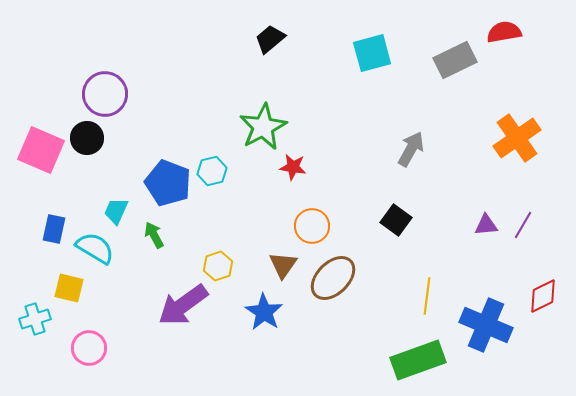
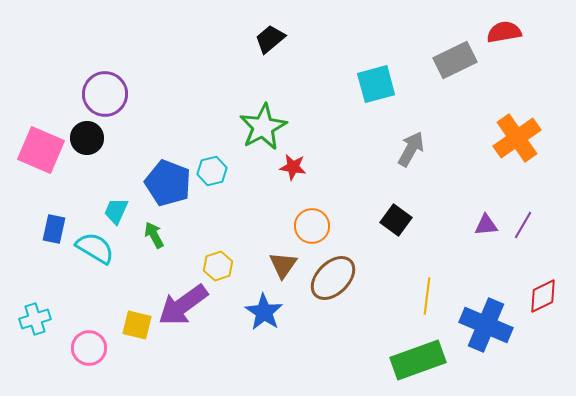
cyan square: moved 4 px right, 31 px down
yellow square: moved 68 px right, 37 px down
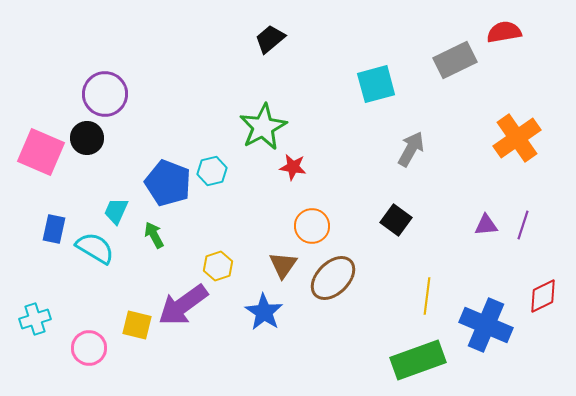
pink square: moved 2 px down
purple line: rotated 12 degrees counterclockwise
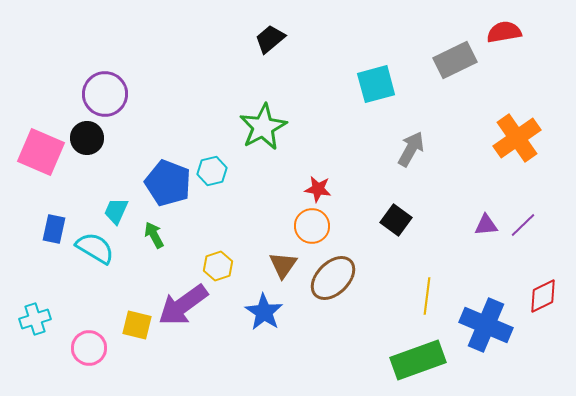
red star: moved 25 px right, 22 px down
purple line: rotated 28 degrees clockwise
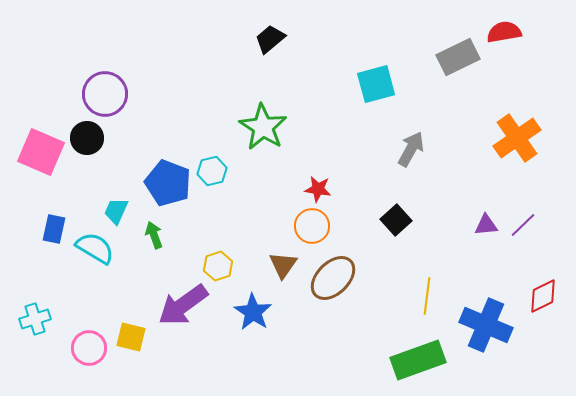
gray rectangle: moved 3 px right, 3 px up
green star: rotated 12 degrees counterclockwise
black square: rotated 12 degrees clockwise
green arrow: rotated 8 degrees clockwise
blue star: moved 11 px left
yellow square: moved 6 px left, 12 px down
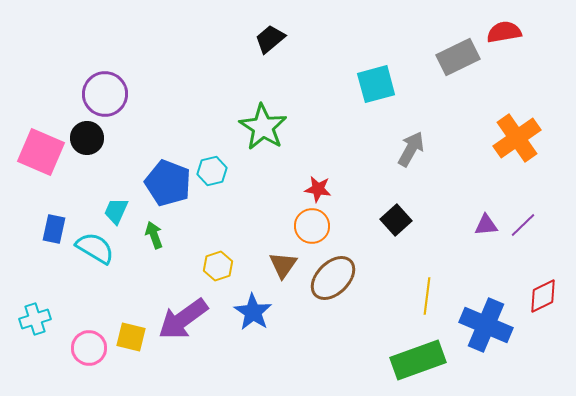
purple arrow: moved 14 px down
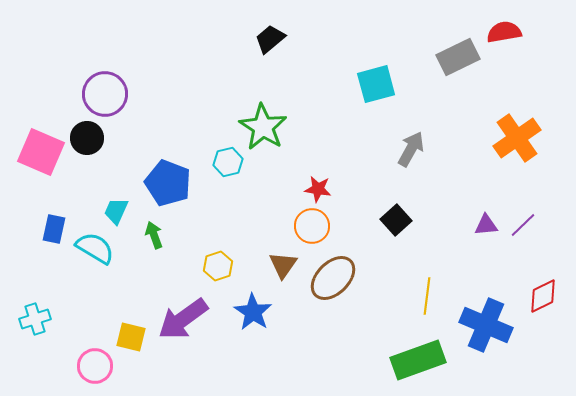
cyan hexagon: moved 16 px right, 9 px up
pink circle: moved 6 px right, 18 px down
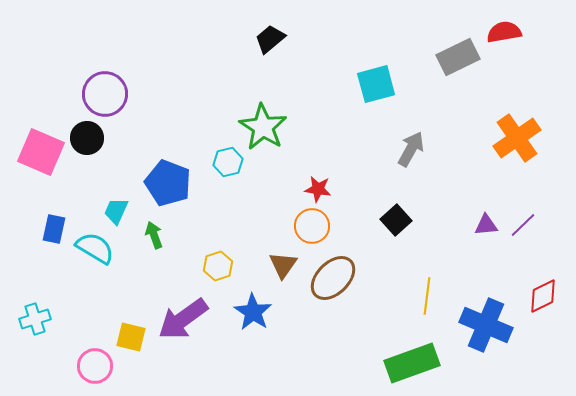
green rectangle: moved 6 px left, 3 px down
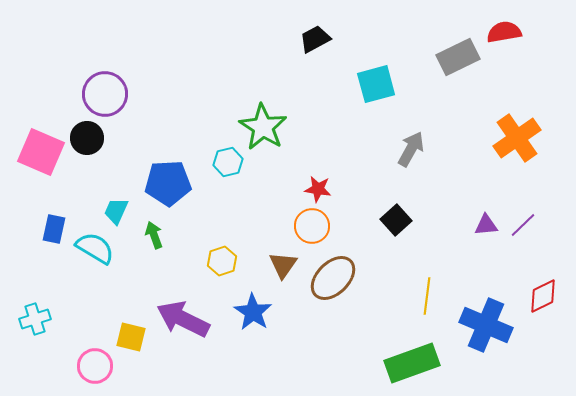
black trapezoid: moved 45 px right; rotated 12 degrees clockwise
blue pentagon: rotated 24 degrees counterclockwise
yellow hexagon: moved 4 px right, 5 px up
purple arrow: rotated 62 degrees clockwise
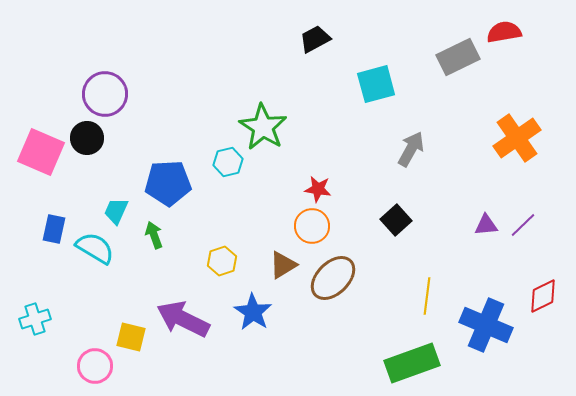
brown triangle: rotated 24 degrees clockwise
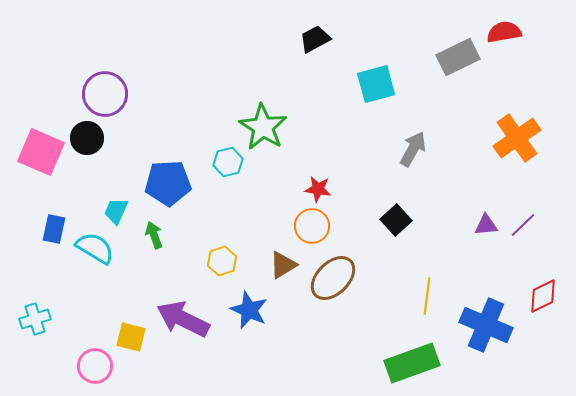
gray arrow: moved 2 px right
blue star: moved 4 px left, 2 px up; rotated 9 degrees counterclockwise
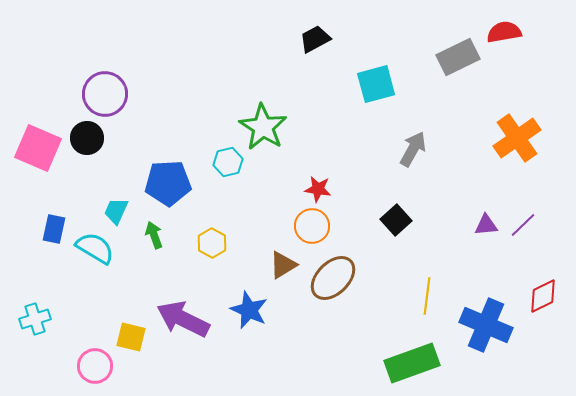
pink square: moved 3 px left, 4 px up
yellow hexagon: moved 10 px left, 18 px up; rotated 12 degrees counterclockwise
